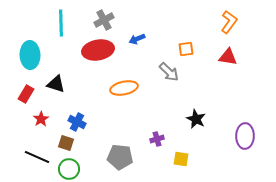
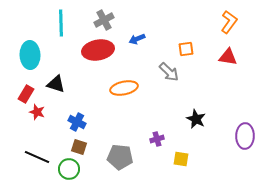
red star: moved 4 px left, 7 px up; rotated 21 degrees counterclockwise
brown square: moved 13 px right, 4 px down
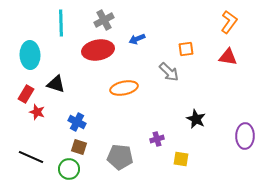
black line: moved 6 px left
